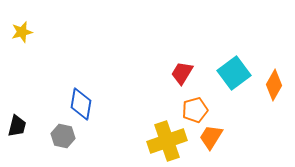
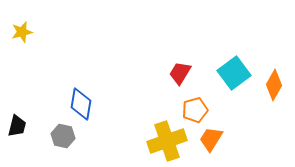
red trapezoid: moved 2 px left
orange trapezoid: moved 2 px down
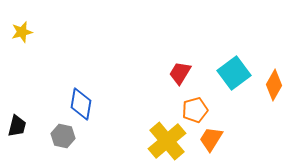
yellow cross: rotated 21 degrees counterclockwise
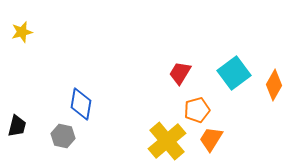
orange pentagon: moved 2 px right
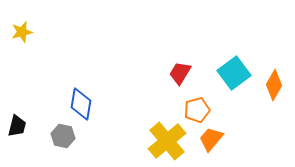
orange trapezoid: rotated 8 degrees clockwise
